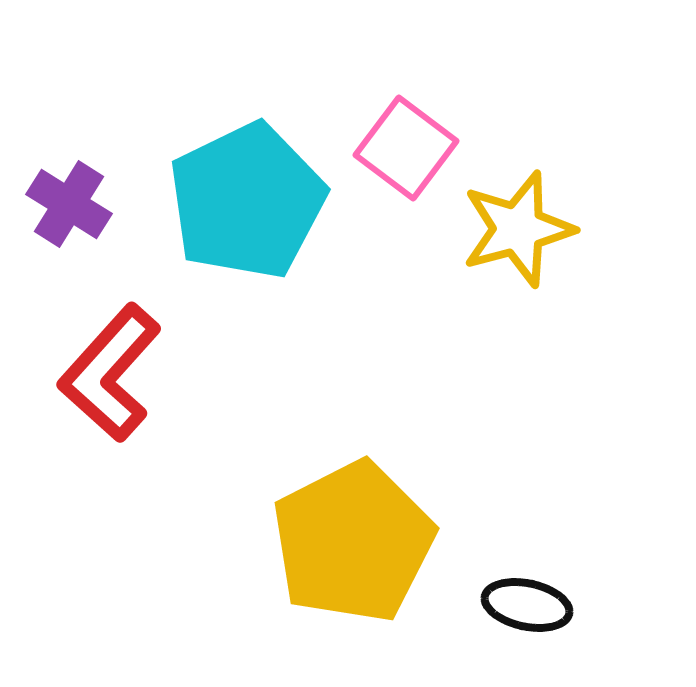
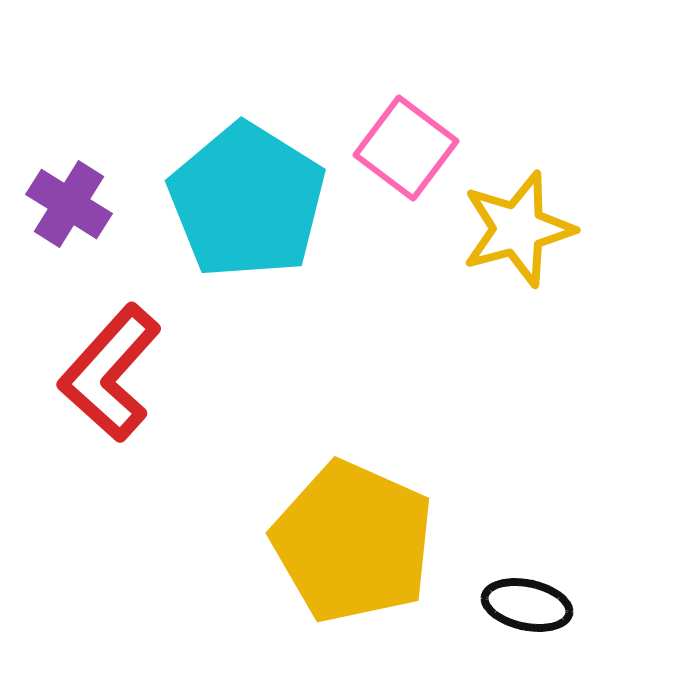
cyan pentagon: rotated 14 degrees counterclockwise
yellow pentagon: rotated 21 degrees counterclockwise
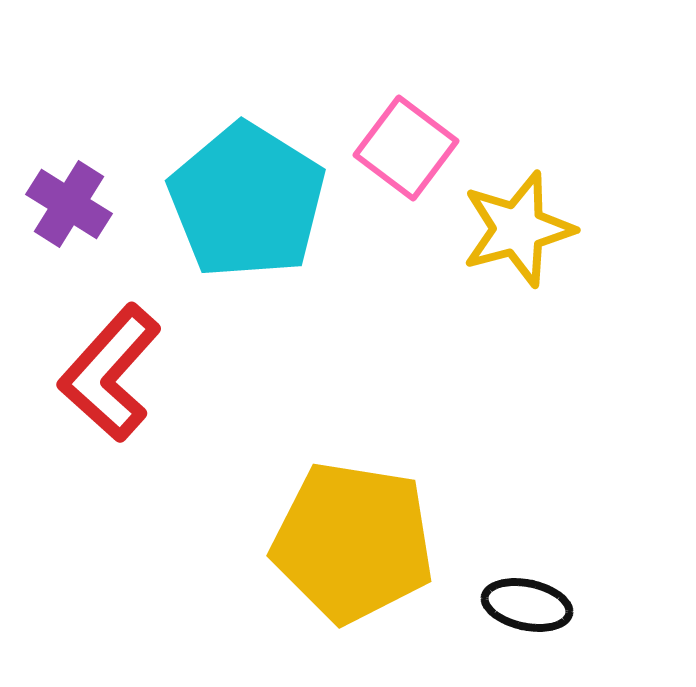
yellow pentagon: rotated 15 degrees counterclockwise
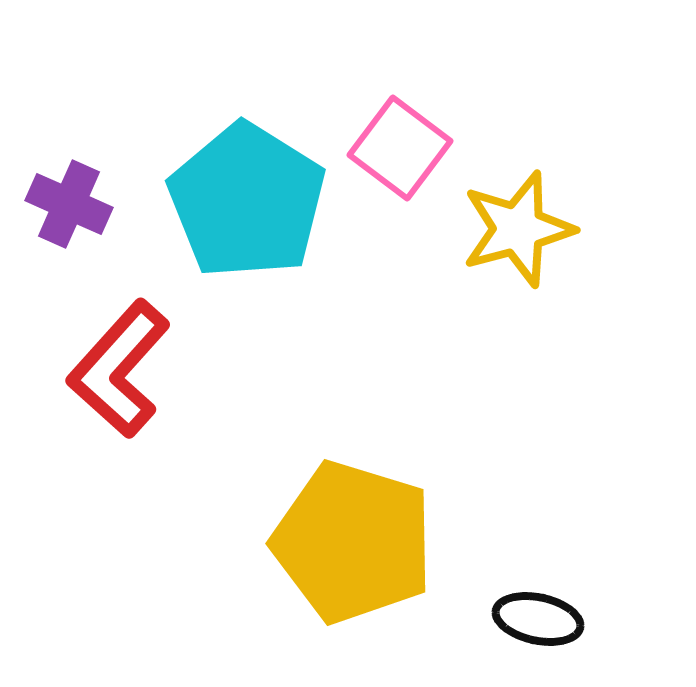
pink square: moved 6 px left
purple cross: rotated 8 degrees counterclockwise
red L-shape: moved 9 px right, 4 px up
yellow pentagon: rotated 8 degrees clockwise
black ellipse: moved 11 px right, 14 px down
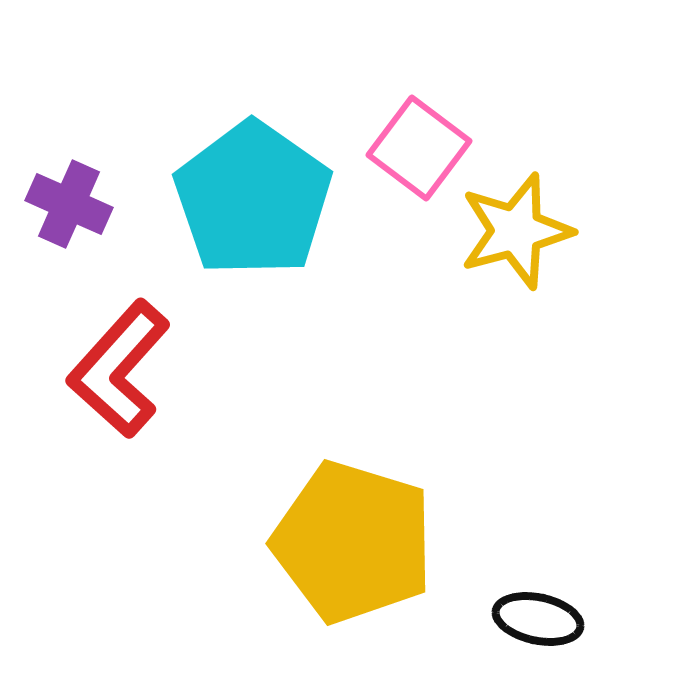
pink square: moved 19 px right
cyan pentagon: moved 6 px right, 2 px up; rotated 3 degrees clockwise
yellow star: moved 2 px left, 2 px down
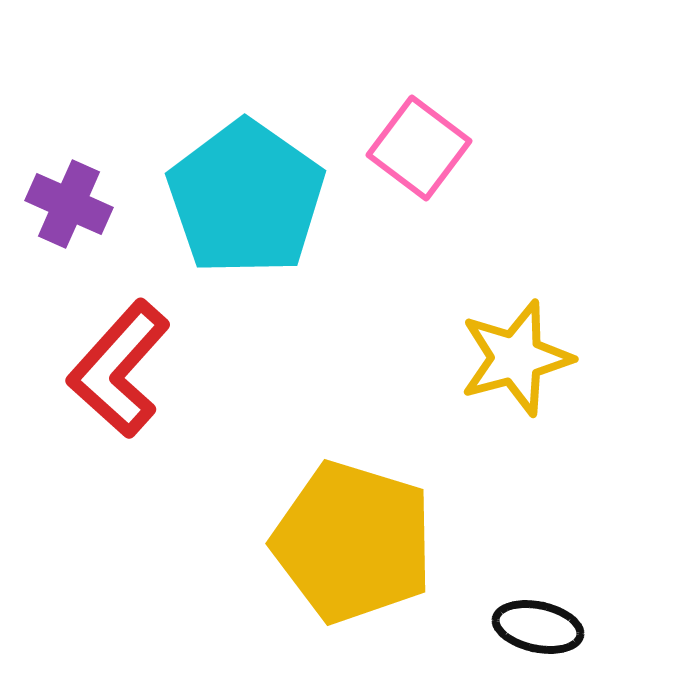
cyan pentagon: moved 7 px left, 1 px up
yellow star: moved 127 px down
black ellipse: moved 8 px down
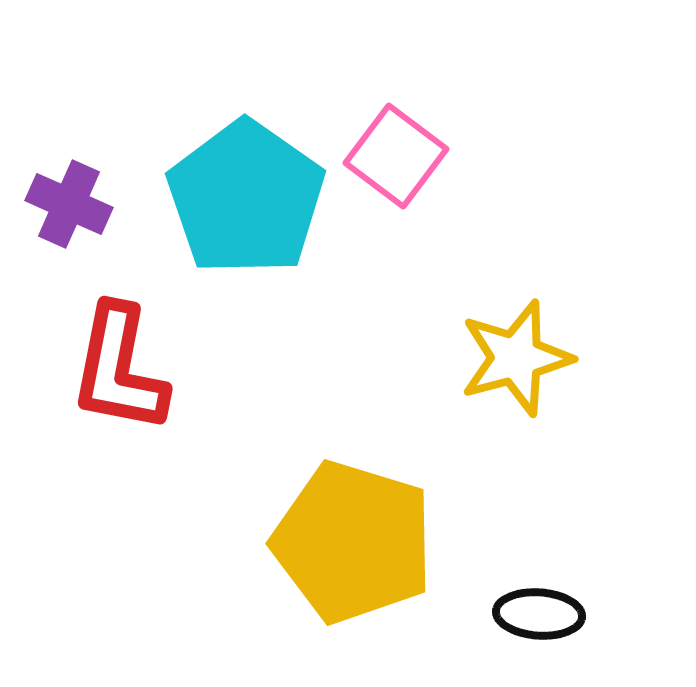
pink square: moved 23 px left, 8 px down
red L-shape: rotated 31 degrees counterclockwise
black ellipse: moved 1 px right, 13 px up; rotated 8 degrees counterclockwise
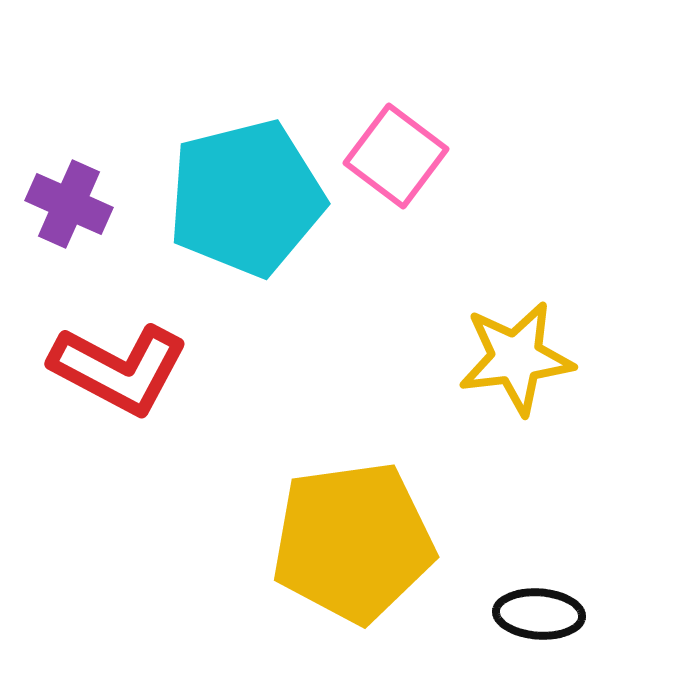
cyan pentagon: rotated 23 degrees clockwise
yellow star: rotated 8 degrees clockwise
red L-shape: rotated 73 degrees counterclockwise
yellow pentagon: rotated 25 degrees counterclockwise
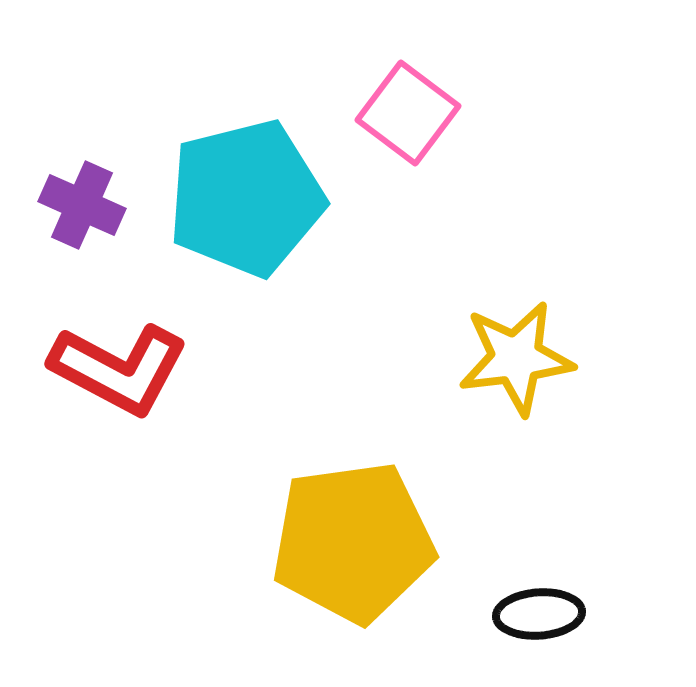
pink square: moved 12 px right, 43 px up
purple cross: moved 13 px right, 1 px down
black ellipse: rotated 8 degrees counterclockwise
